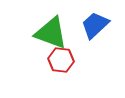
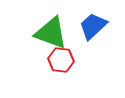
blue trapezoid: moved 2 px left, 1 px down
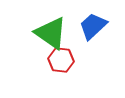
green triangle: rotated 15 degrees clockwise
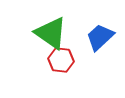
blue trapezoid: moved 7 px right, 11 px down
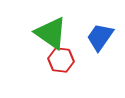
blue trapezoid: rotated 12 degrees counterclockwise
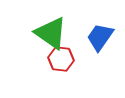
red hexagon: moved 1 px up
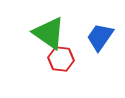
green triangle: moved 2 px left
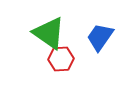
red hexagon: rotated 10 degrees counterclockwise
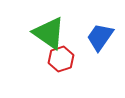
red hexagon: rotated 15 degrees counterclockwise
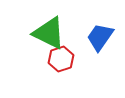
green triangle: rotated 9 degrees counterclockwise
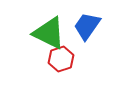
blue trapezoid: moved 13 px left, 11 px up
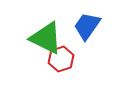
green triangle: moved 3 px left, 5 px down
